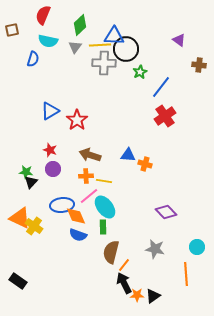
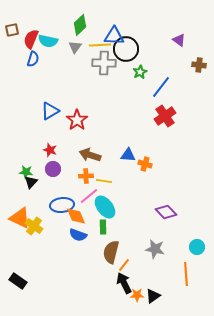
red semicircle at (43, 15): moved 12 px left, 24 px down
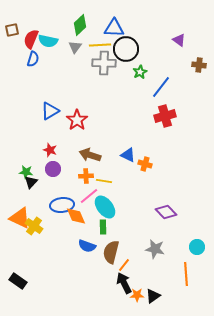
blue triangle at (114, 36): moved 8 px up
red cross at (165, 116): rotated 20 degrees clockwise
blue triangle at (128, 155): rotated 21 degrees clockwise
blue semicircle at (78, 235): moved 9 px right, 11 px down
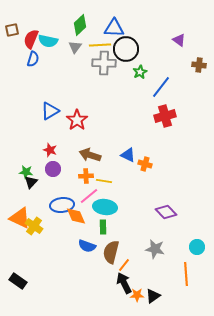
cyan ellipse at (105, 207): rotated 45 degrees counterclockwise
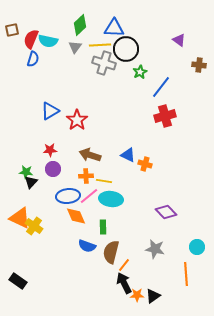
gray cross at (104, 63): rotated 15 degrees clockwise
red star at (50, 150): rotated 24 degrees counterclockwise
blue ellipse at (62, 205): moved 6 px right, 9 px up
cyan ellipse at (105, 207): moved 6 px right, 8 px up
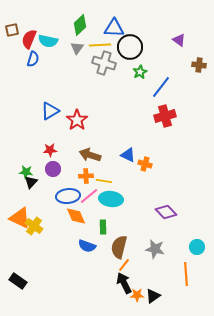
red semicircle at (31, 39): moved 2 px left
gray triangle at (75, 47): moved 2 px right, 1 px down
black circle at (126, 49): moved 4 px right, 2 px up
brown semicircle at (111, 252): moved 8 px right, 5 px up
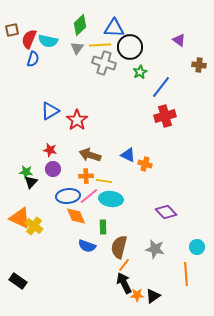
red star at (50, 150): rotated 16 degrees clockwise
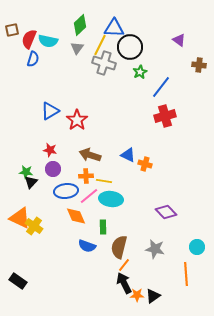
yellow line at (100, 45): rotated 60 degrees counterclockwise
blue ellipse at (68, 196): moved 2 px left, 5 px up
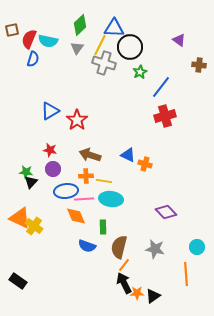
pink line at (89, 196): moved 5 px left, 3 px down; rotated 36 degrees clockwise
orange star at (137, 295): moved 2 px up
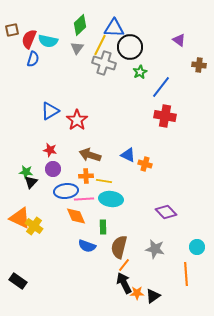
red cross at (165, 116): rotated 25 degrees clockwise
